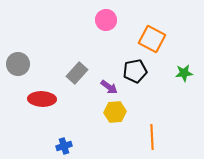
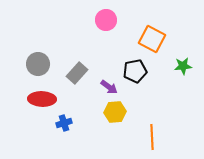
gray circle: moved 20 px right
green star: moved 1 px left, 7 px up
blue cross: moved 23 px up
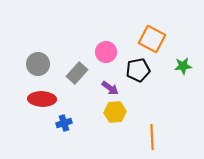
pink circle: moved 32 px down
black pentagon: moved 3 px right, 1 px up
purple arrow: moved 1 px right, 1 px down
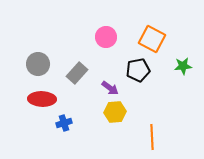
pink circle: moved 15 px up
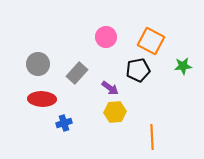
orange square: moved 1 px left, 2 px down
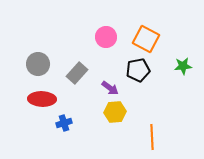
orange square: moved 5 px left, 2 px up
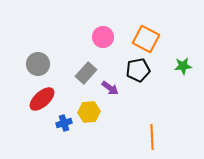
pink circle: moved 3 px left
gray rectangle: moved 9 px right
red ellipse: rotated 44 degrees counterclockwise
yellow hexagon: moved 26 px left
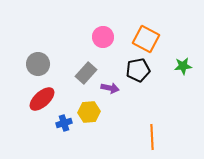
purple arrow: rotated 24 degrees counterclockwise
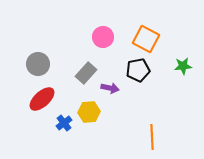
blue cross: rotated 21 degrees counterclockwise
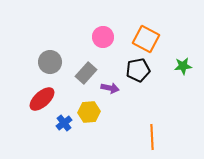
gray circle: moved 12 px right, 2 px up
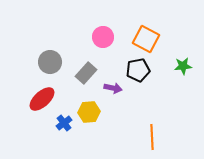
purple arrow: moved 3 px right
